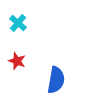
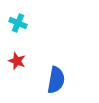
cyan cross: rotated 18 degrees counterclockwise
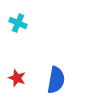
red star: moved 17 px down
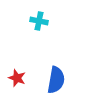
cyan cross: moved 21 px right, 2 px up; rotated 12 degrees counterclockwise
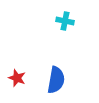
cyan cross: moved 26 px right
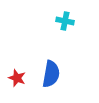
blue semicircle: moved 5 px left, 6 px up
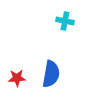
red star: rotated 24 degrees counterclockwise
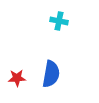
cyan cross: moved 6 px left
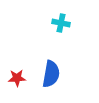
cyan cross: moved 2 px right, 2 px down
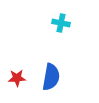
blue semicircle: moved 3 px down
